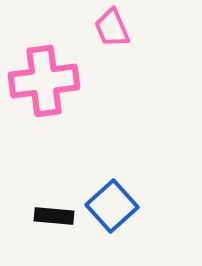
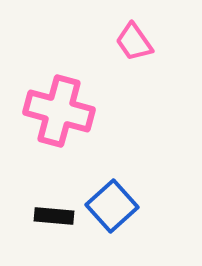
pink trapezoid: moved 22 px right, 14 px down; rotated 12 degrees counterclockwise
pink cross: moved 15 px right, 30 px down; rotated 22 degrees clockwise
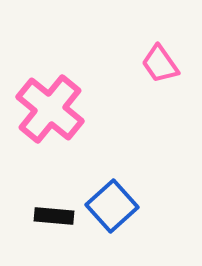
pink trapezoid: moved 26 px right, 22 px down
pink cross: moved 9 px left, 2 px up; rotated 24 degrees clockwise
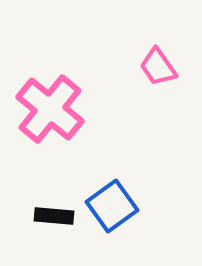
pink trapezoid: moved 2 px left, 3 px down
blue square: rotated 6 degrees clockwise
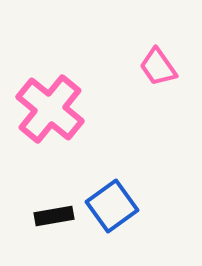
black rectangle: rotated 15 degrees counterclockwise
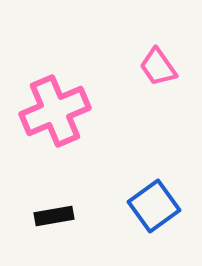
pink cross: moved 5 px right, 2 px down; rotated 28 degrees clockwise
blue square: moved 42 px right
